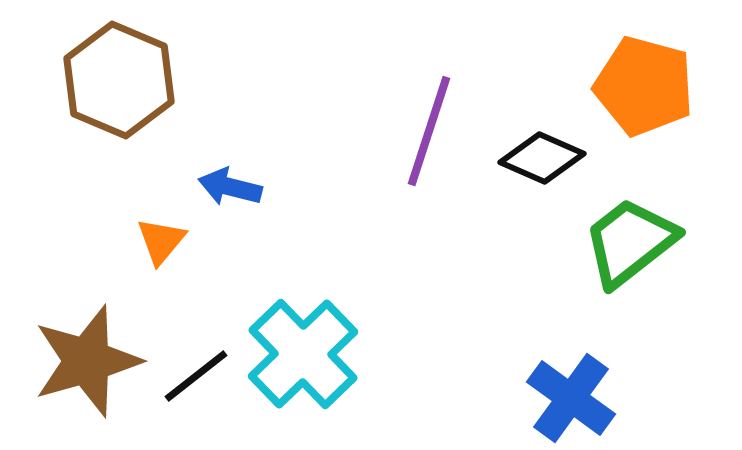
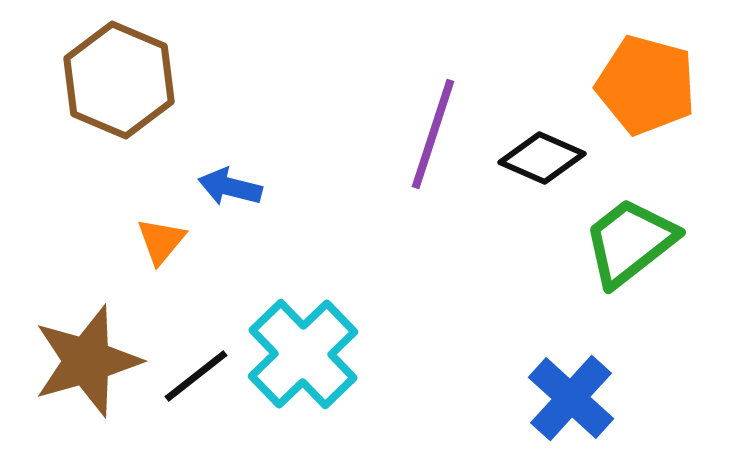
orange pentagon: moved 2 px right, 1 px up
purple line: moved 4 px right, 3 px down
blue cross: rotated 6 degrees clockwise
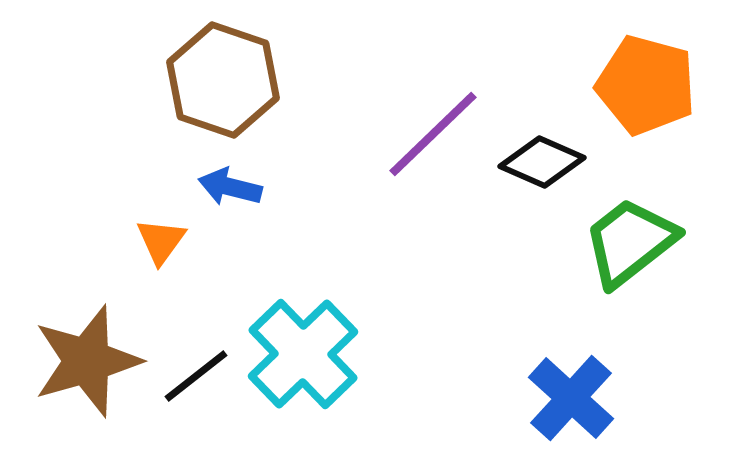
brown hexagon: moved 104 px right; rotated 4 degrees counterclockwise
purple line: rotated 28 degrees clockwise
black diamond: moved 4 px down
orange triangle: rotated 4 degrees counterclockwise
